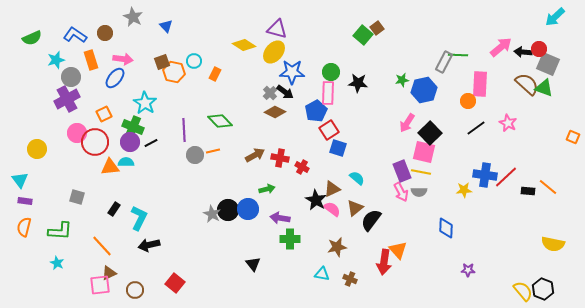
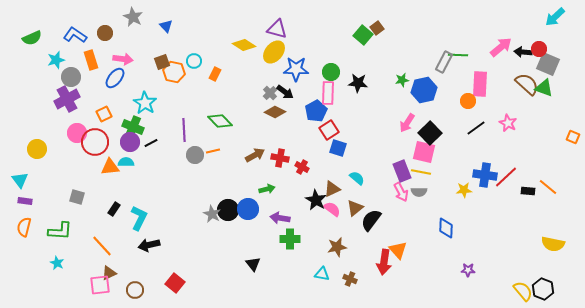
blue star at (292, 72): moved 4 px right, 3 px up
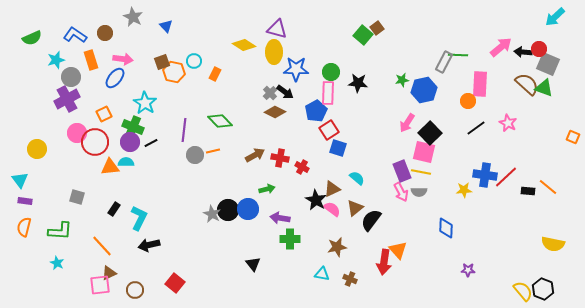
yellow ellipse at (274, 52): rotated 40 degrees counterclockwise
purple line at (184, 130): rotated 10 degrees clockwise
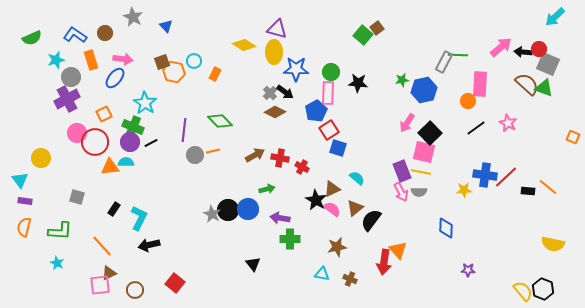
yellow circle at (37, 149): moved 4 px right, 9 px down
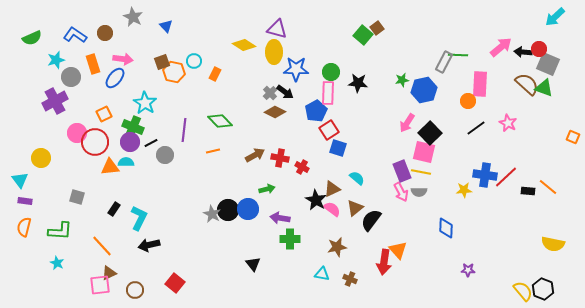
orange rectangle at (91, 60): moved 2 px right, 4 px down
purple cross at (67, 99): moved 12 px left, 2 px down
gray circle at (195, 155): moved 30 px left
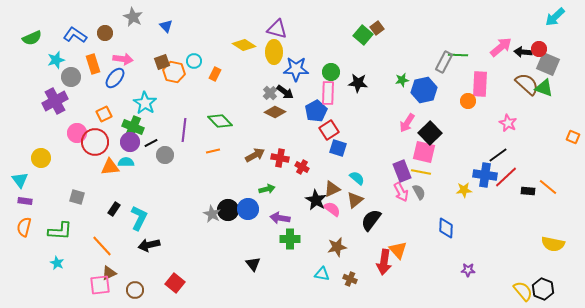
black line at (476, 128): moved 22 px right, 27 px down
gray semicircle at (419, 192): rotated 119 degrees counterclockwise
brown triangle at (355, 208): moved 8 px up
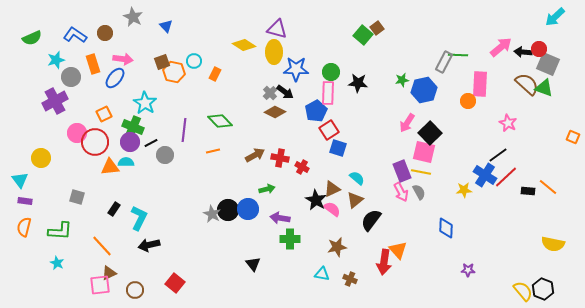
blue cross at (485, 175): rotated 25 degrees clockwise
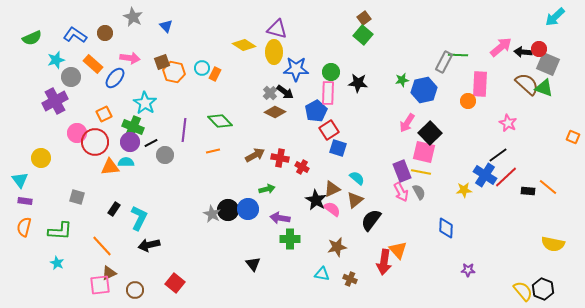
brown square at (377, 28): moved 13 px left, 10 px up
pink arrow at (123, 59): moved 7 px right, 1 px up
cyan circle at (194, 61): moved 8 px right, 7 px down
orange rectangle at (93, 64): rotated 30 degrees counterclockwise
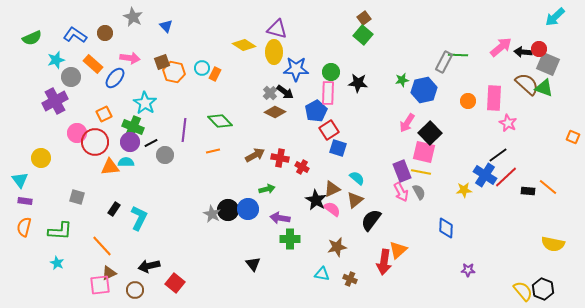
pink rectangle at (480, 84): moved 14 px right, 14 px down
black arrow at (149, 245): moved 21 px down
orange triangle at (398, 250): rotated 30 degrees clockwise
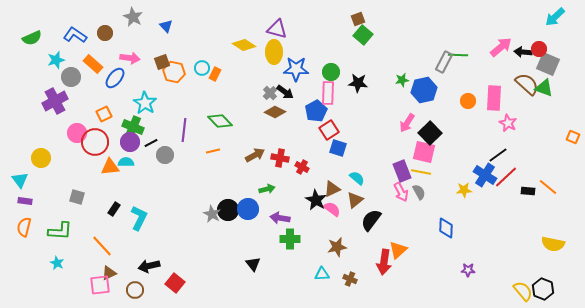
brown square at (364, 18): moved 6 px left, 1 px down; rotated 16 degrees clockwise
cyan triangle at (322, 274): rotated 14 degrees counterclockwise
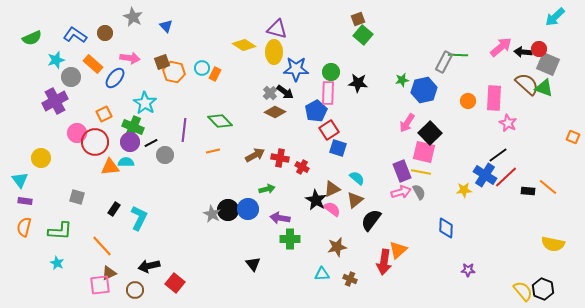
pink arrow at (401, 192): rotated 78 degrees counterclockwise
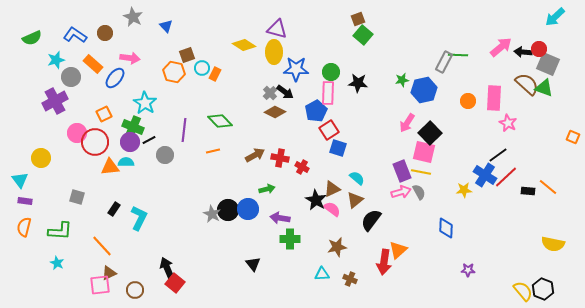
brown square at (162, 62): moved 25 px right, 7 px up
black line at (151, 143): moved 2 px left, 3 px up
black arrow at (149, 266): moved 18 px right, 2 px down; rotated 80 degrees clockwise
